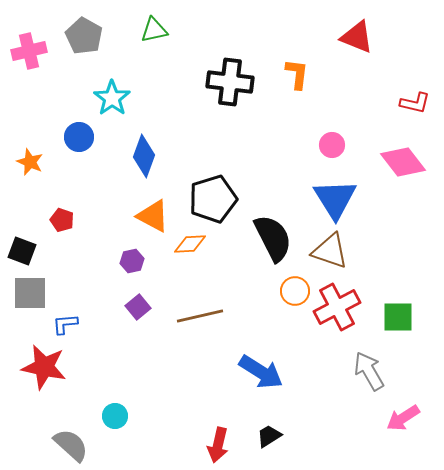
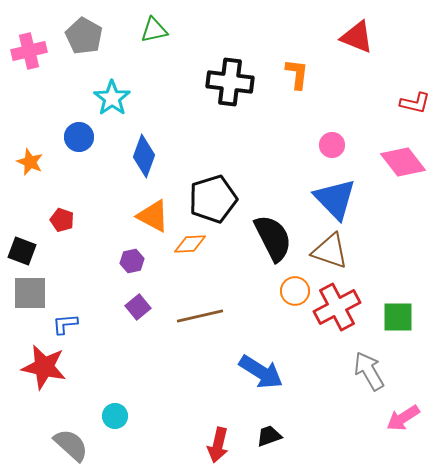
blue triangle: rotated 12 degrees counterclockwise
black trapezoid: rotated 12 degrees clockwise
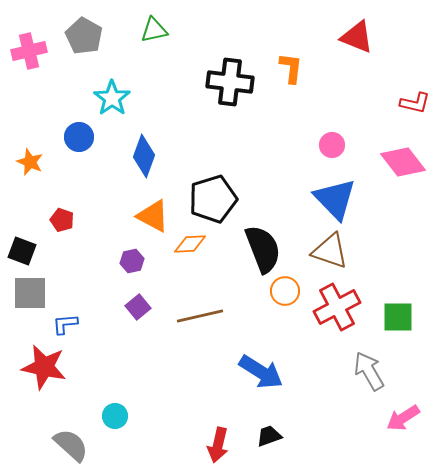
orange L-shape: moved 6 px left, 6 px up
black semicircle: moved 10 px left, 11 px down; rotated 6 degrees clockwise
orange circle: moved 10 px left
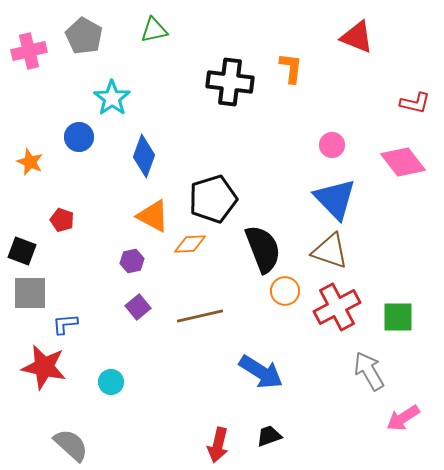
cyan circle: moved 4 px left, 34 px up
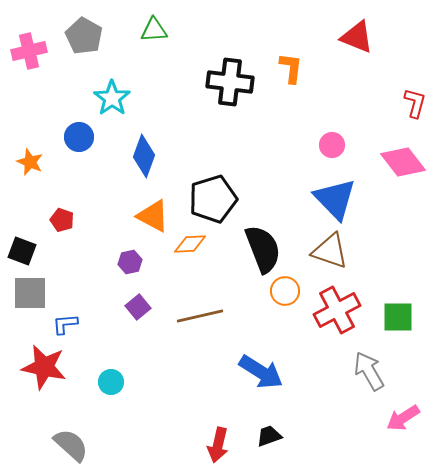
green triangle: rotated 8 degrees clockwise
red L-shape: rotated 88 degrees counterclockwise
purple hexagon: moved 2 px left, 1 px down
red cross: moved 3 px down
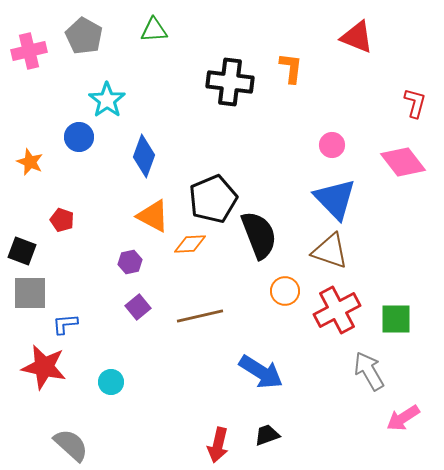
cyan star: moved 5 px left, 2 px down
black pentagon: rotated 6 degrees counterclockwise
black semicircle: moved 4 px left, 14 px up
green square: moved 2 px left, 2 px down
black trapezoid: moved 2 px left, 1 px up
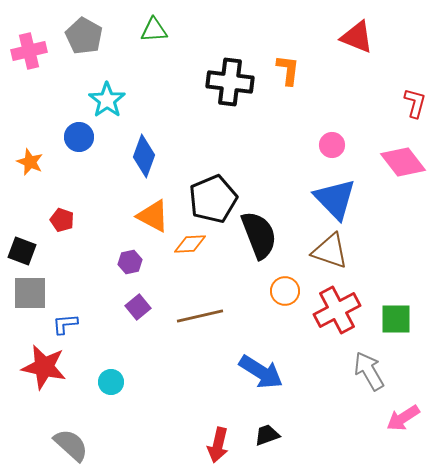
orange L-shape: moved 3 px left, 2 px down
